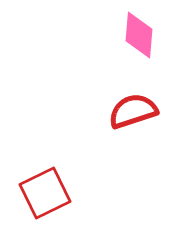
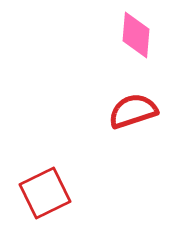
pink diamond: moved 3 px left
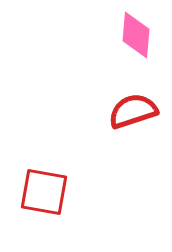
red square: moved 1 px left, 1 px up; rotated 36 degrees clockwise
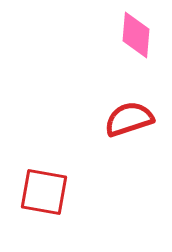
red semicircle: moved 4 px left, 8 px down
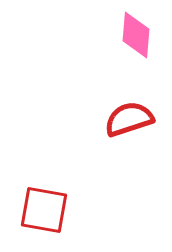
red square: moved 18 px down
